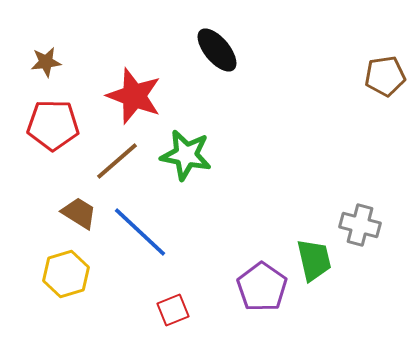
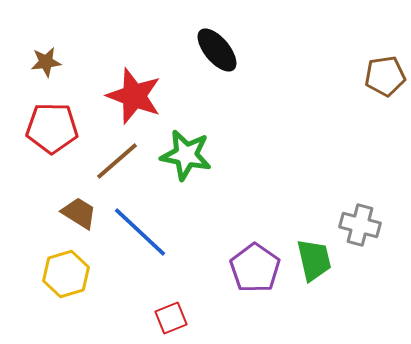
red pentagon: moved 1 px left, 3 px down
purple pentagon: moved 7 px left, 19 px up
red square: moved 2 px left, 8 px down
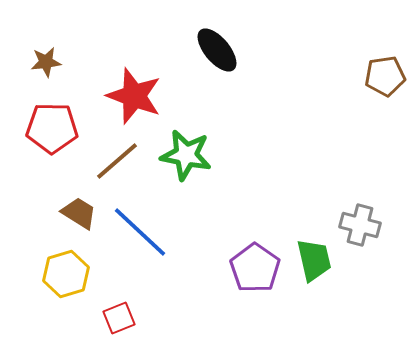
red square: moved 52 px left
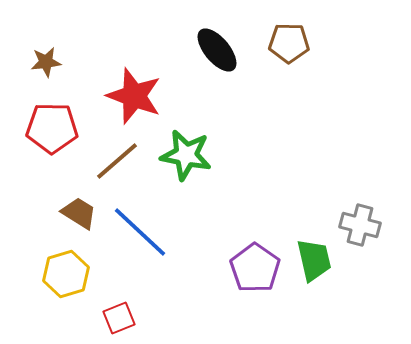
brown pentagon: moved 96 px left, 33 px up; rotated 9 degrees clockwise
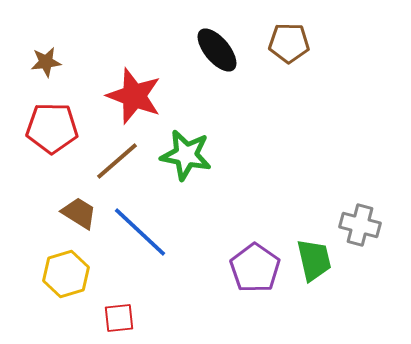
red square: rotated 16 degrees clockwise
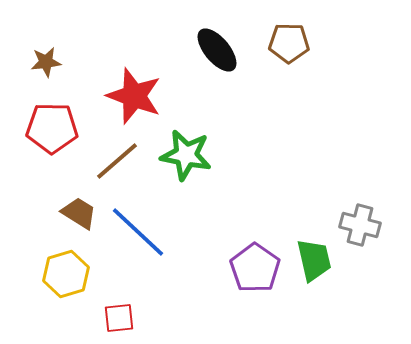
blue line: moved 2 px left
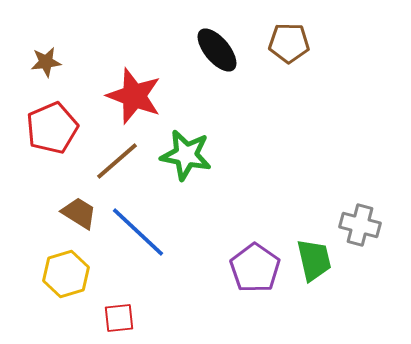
red pentagon: rotated 24 degrees counterclockwise
